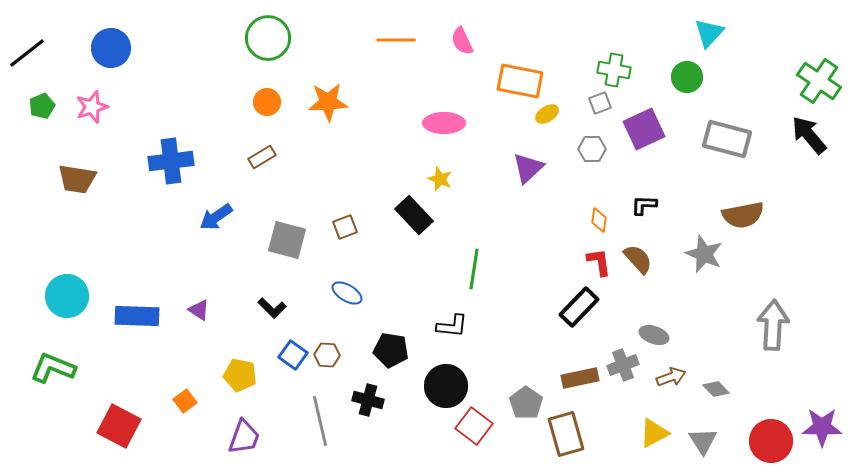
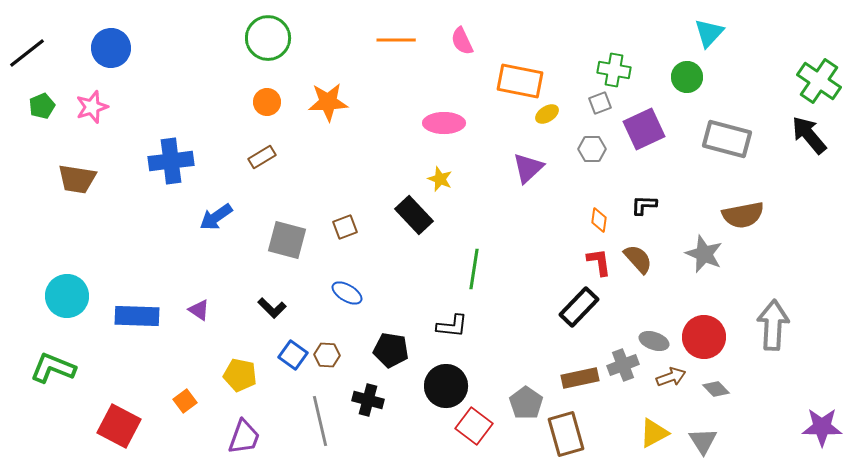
gray ellipse at (654, 335): moved 6 px down
red circle at (771, 441): moved 67 px left, 104 px up
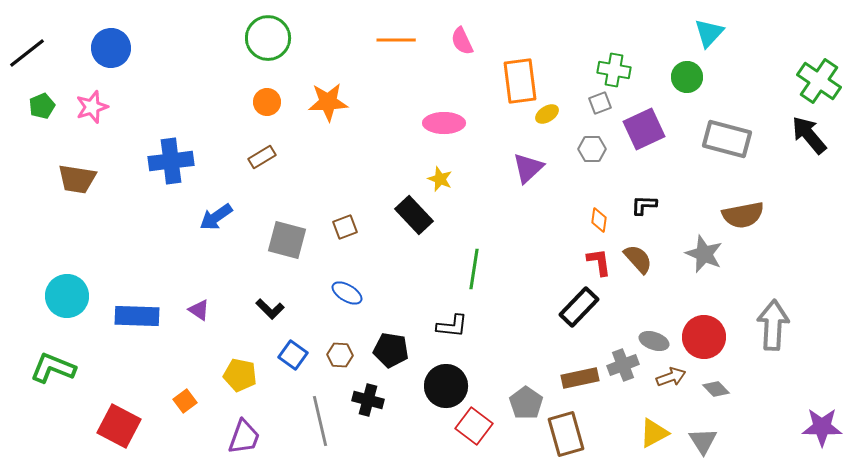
orange rectangle at (520, 81): rotated 72 degrees clockwise
black L-shape at (272, 308): moved 2 px left, 1 px down
brown hexagon at (327, 355): moved 13 px right
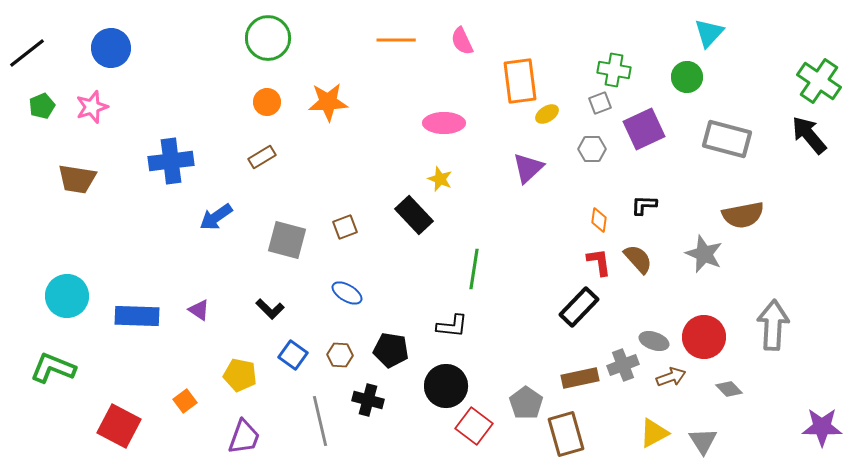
gray diamond at (716, 389): moved 13 px right
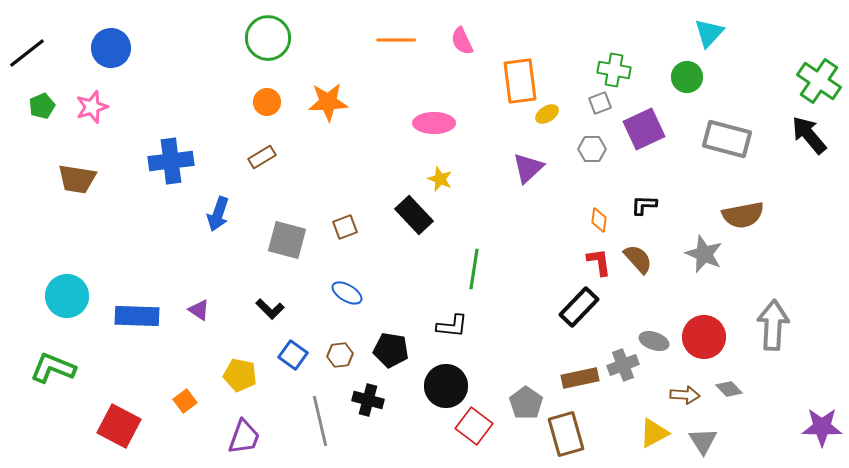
pink ellipse at (444, 123): moved 10 px left
blue arrow at (216, 217): moved 2 px right, 3 px up; rotated 36 degrees counterclockwise
brown hexagon at (340, 355): rotated 10 degrees counterclockwise
brown arrow at (671, 377): moved 14 px right, 18 px down; rotated 24 degrees clockwise
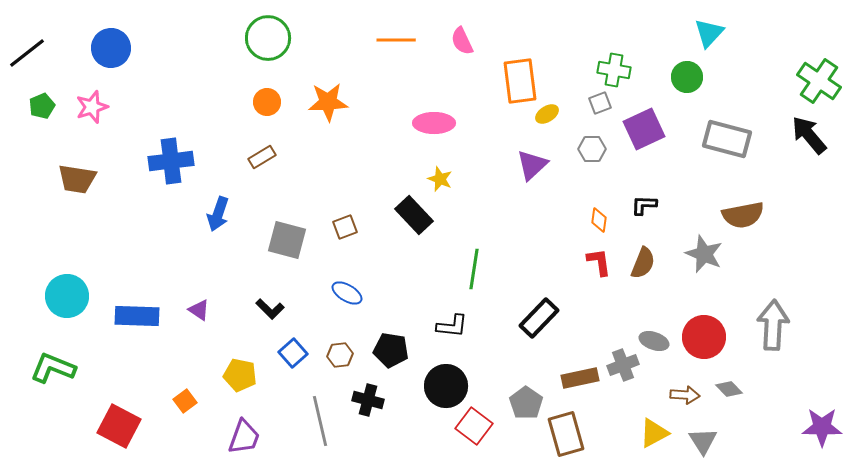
purple triangle at (528, 168): moved 4 px right, 3 px up
brown semicircle at (638, 259): moved 5 px right, 4 px down; rotated 64 degrees clockwise
black rectangle at (579, 307): moved 40 px left, 11 px down
blue square at (293, 355): moved 2 px up; rotated 12 degrees clockwise
